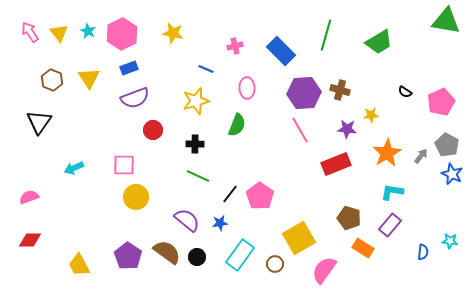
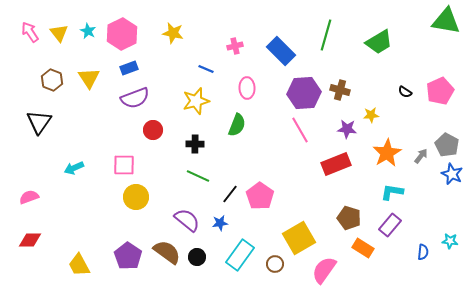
pink pentagon at (441, 102): moved 1 px left, 11 px up
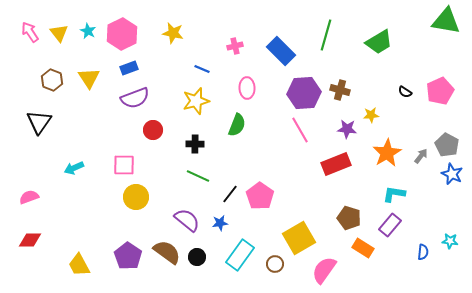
blue line at (206, 69): moved 4 px left
cyan L-shape at (392, 192): moved 2 px right, 2 px down
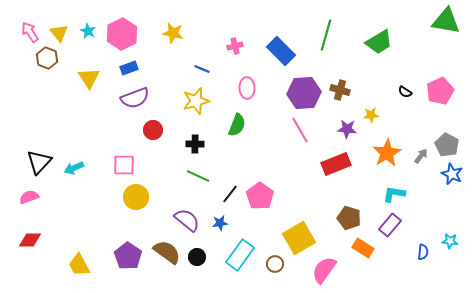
brown hexagon at (52, 80): moved 5 px left, 22 px up
black triangle at (39, 122): moved 40 px down; rotated 8 degrees clockwise
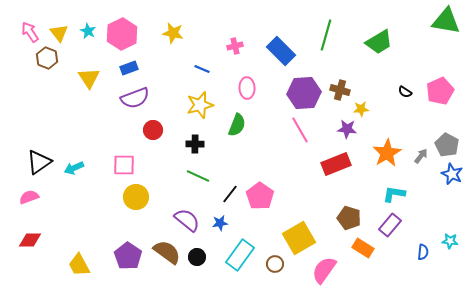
yellow star at (196, 101): moved 4 px right, 4 px down
yellow star at (371, 115): moved 10 px left, 6 px up
black triangle at (39, 162): rotated 12 degrees clockwise
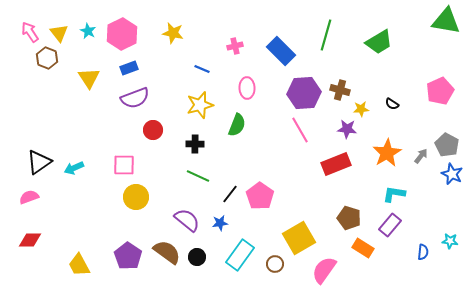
black semicircle at (405, 92): moved 13 px left, 12 px down
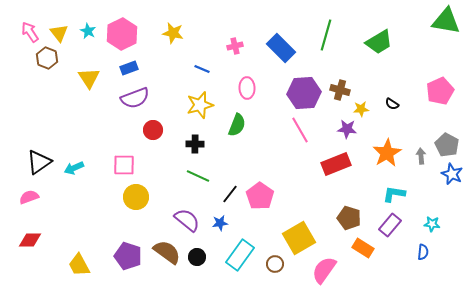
blue rectangle at (281, 51): moved 3 px up
gray arrow at (421, 156): rotated 42 degrees counterclockwise
cyan star at (450, 241): moved 18 px left, 17 px up
purple pentagon at (128, 256): rotated 16 degrees counterclockwise
